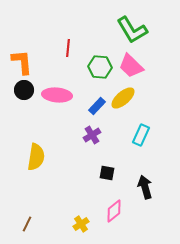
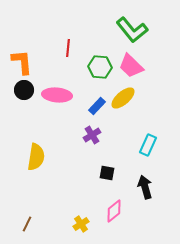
green L-shape: rotated 8 degrees counterclockwise
cyan rectangle: moved 7 px right, 10 px down
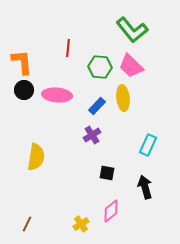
yellow ellipse: rotated 55 degrees counterclockwise
pink diamond: moved 3 px left
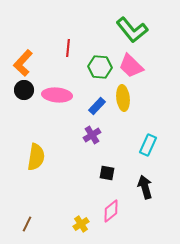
orange L-shape: moved 1 px right, 1 px down; rotated 132 degrees counterclockwise
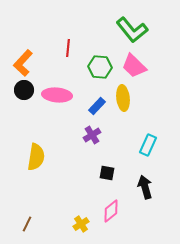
pink trapezoid: moved 3 px right
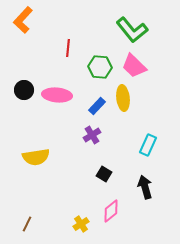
orange L-shape: moved 43 px up
yellow semicircle: rotated 72 degrees clockwise
black square: moved 3 px left, 1 px down; rotated 21 degrees clockwise
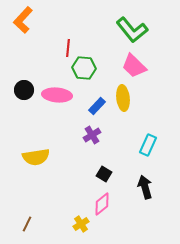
green hexagon: moved 16 px left, 1 px down
pink diamond: moved 9 px left, 7 px up
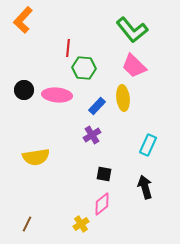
black square: rotated 21 degrees counterclockwise
